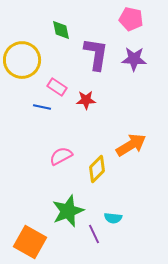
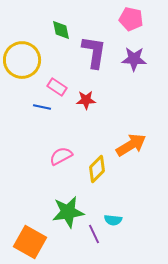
purple L-shape: moved 2 px left, 2 px up
green star: moved 1 px down; rotated 12 degrees clockwise
cyan semicircle: moved 2 px down
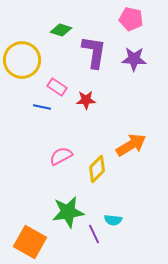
green diamond: rotated 60 degrees counterclockwise
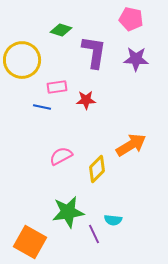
purple star: moved 2 px right
pink rectangle: rotated 42 degrees counterclockwise
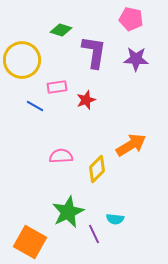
red star: rotated 18 degrees counterclockwise
blue line: moved 7 px left, 1 px up; rotated 18 degrees clockwise
pink semicircle: rotated 25 degrees clockwise
green star: rotated 16 degrees counterclockwise
cyan semicircle: moved 2 px right, 1 px up
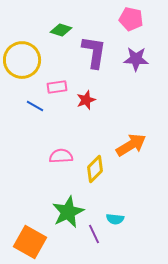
yellow diamond: moved 2 px left
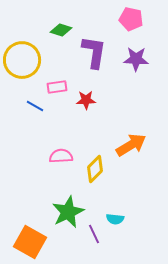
red star: rotated 18 degrees clockwise
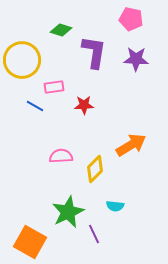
pink rectangle: moved 3 px left
red star: moved 2 px left, 5 px down
cyan semicircle: moved 13 px up
